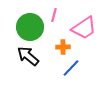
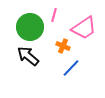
orange cross: moved 1 px up; rotated 24 degrees clockwise
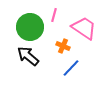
pink trapezoid: rotated 112 degrees counterclockwise
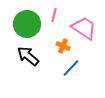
green circle: moved 3 px left, 3 px up
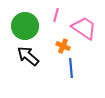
pink line: moved 2 px right
green circle: moved 2 px left, 2 px down
blue line: rotated 48 degrees counterclockwise
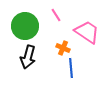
pink line: rotated 48 degrees counterclockwise
pink trapezoid: moved 3 px right, 4 px down
orange cross: moved 2 px down
black arrow: moved 1 px down; rotated 115 degrees counterclockwise
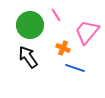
green circle: moved 5 px right, 1 px up
pink trapezoid: rotated 84 degrees counterclockwise
black arrow: rotated 130 degrees clockwise
blue line: moved 4 px right; rotated 66 degrees counterclockwise
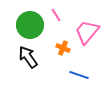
blue line: moved 4 px right, 7 px down
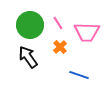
pink line: moved 2 px right, 8 px down
pink trapezoid: rotated 128 degrees counterclockwise
orange cross: moved 3 px left, 1 px up; rotated 24 degrees clockwise
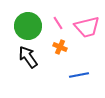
green circle: moved 2 px left, 1 px down
pink trapezoid: moved 5 px up; rotated 16 degrees counterclockwise
orange cross: rotated 24 degrees counterclockwise
blue line: rotated 30 degrees counterclockwise
